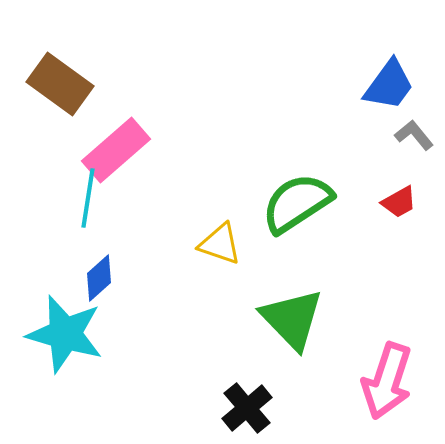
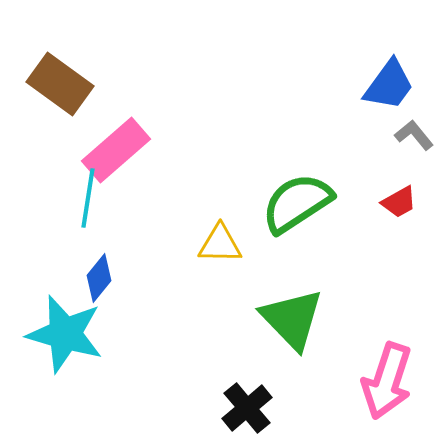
yellow triangle: rotated 18 degrees counterclockwise
blue diamond: rotated 9 degrees counterclockwise
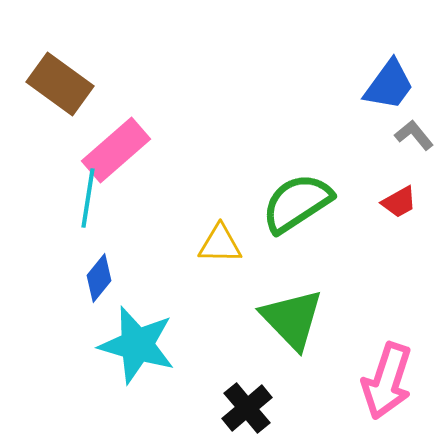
cyan star: moved 72 px right, 11 px down
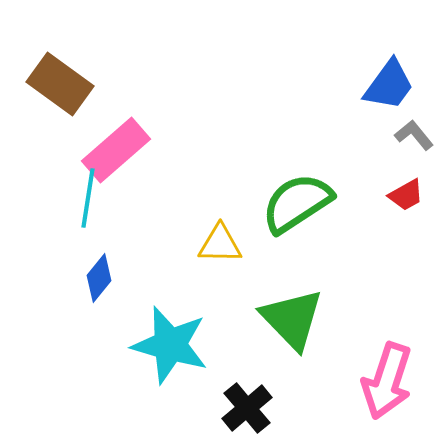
red trapezoid: moved 7 px right, 7 px up
cyan star: moved 33 px right
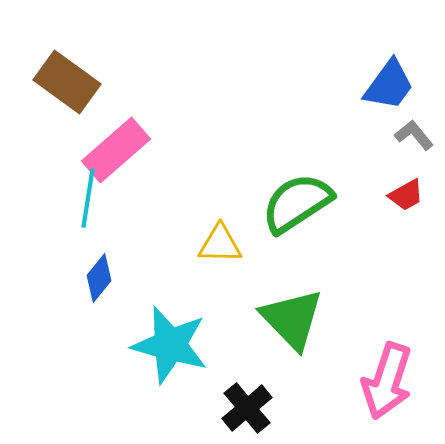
brown rectangle: moved 7 px right, 2 px up
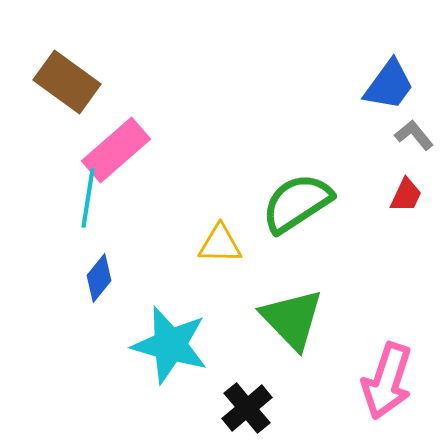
red trapezoid: rotated 36 degrees counterclockwise
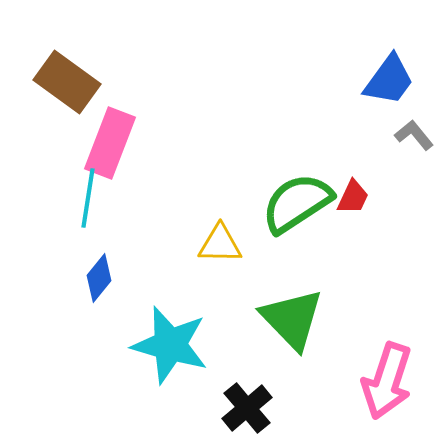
blue trapezoid: moved 5 px up
pink rectangle: moved 6 px left, 7 px up; rotated 28 degrees counterclockwise
red trapezoid: moved 53 px left, 2 px down
